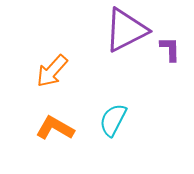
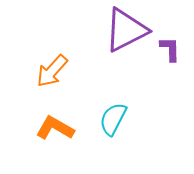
cyan semicircle: moved 1 px up
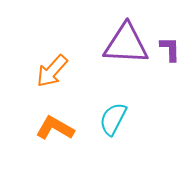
purple triangle: moved 14 px down; rotated 30 degrees clockwise
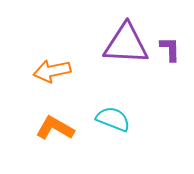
orange arrow: rotated 36 degrees clockwise
cyan semicircle: rotated 84 degrees clockwise
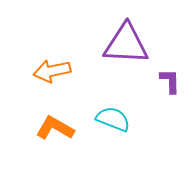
purple L-shape: moved 32 px down
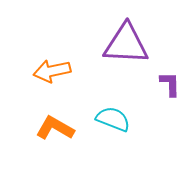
purple L-shape: moved 3 px down
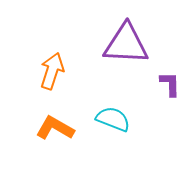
orange arrow: rotated 120 degrees clockwise
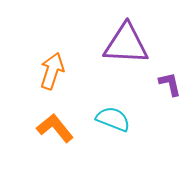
purple L-shape: rotated 12 degrees counterclockwise
orange L-shape: rotated 21 degrees clockwise
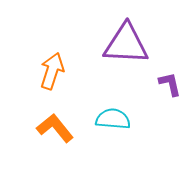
cyan semicircle: rotated 16 degrees counterclockwise
